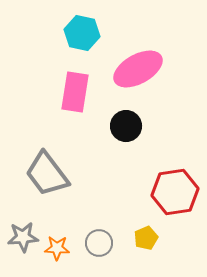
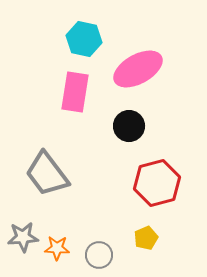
cyan hexagon: moved 2 px right, 6 px down
black circle: moved 3 px right
red hexagon: moved 18 px left, 9 px up; rotated 6 degrees counterclockwise
gray circle: moved 12 px down
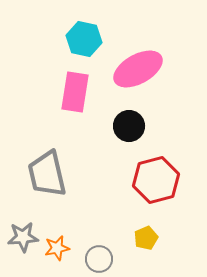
gray trapezoid: rotated 24 degrees clockwise
red hexagon: moved 1 px left, 3 px up
orange star: rotated 15 degrees counterclockwise
gray circle: moved 4 px down
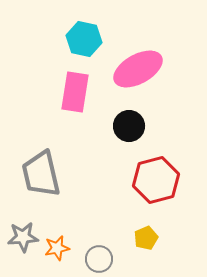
gray trapezoid: moved 6 px left
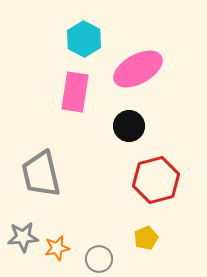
cyan hexagon: rotated 16 degrees clockwise
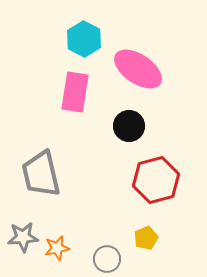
pink ellipse: rotated 63 degrees clockwise
gray circle: moved 8 px right
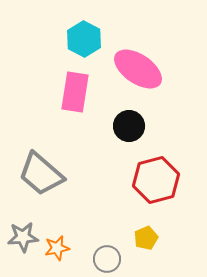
gray trapezoid: rotated 36 degrees counterclockwise
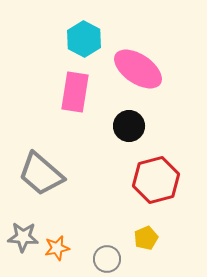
gray star: rotated 8 degrees clockwise
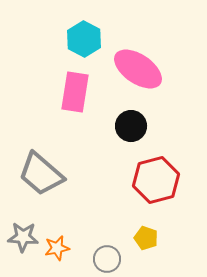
black circle: moved 2 px right
yellow pentagon: rotated 30 degrees counterclockwise
